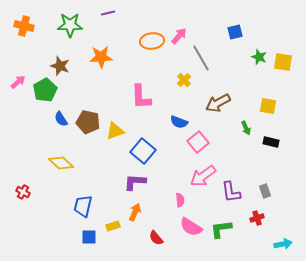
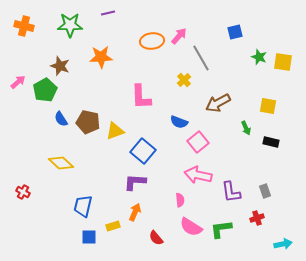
pink arrow at (203, 176): moved 5 px left, 1 px up; rotated 48 degrees clockwise
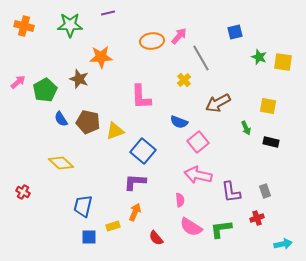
brown star at (60, 66): moved 19 px right, 13 px down
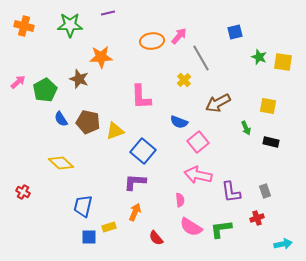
yellow rectangle at (113, 226): moved 4 px left, 1 px down
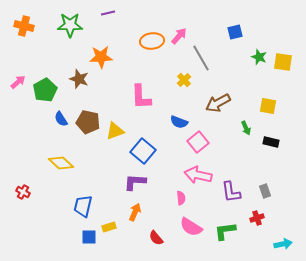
pink semicircle at (180, 200): moved 1 px right, 2 px up
green L-shape at (221, 229): moved 4 px right, 2 px down
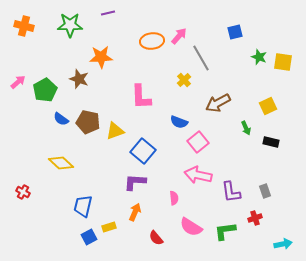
yellow square at (268, 106): rotated 36 degrees counterclockwise
blue semicircle at (61, 119): rotated 21 degrees counterclockwise
pink semicircle at (181, 198): moved 7 px left
red cross at (257, 218): moved 2 px left
blue square at (89, 237): rotated 28 degrees counterclockwise
